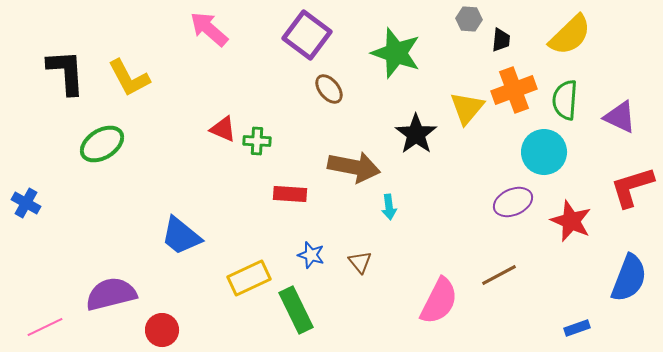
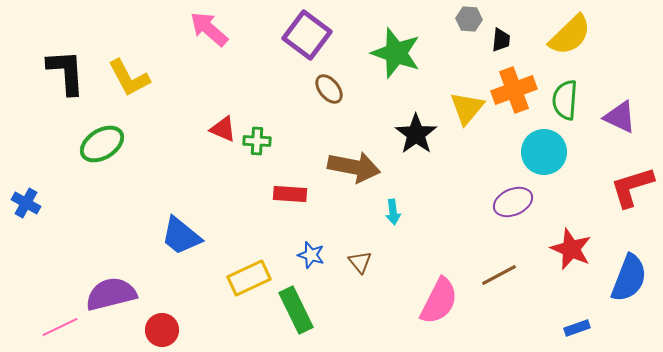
cyan arrow: moved 4 px right, 5 px down
red star: moved 28 px down
pink line: moved 15 px right
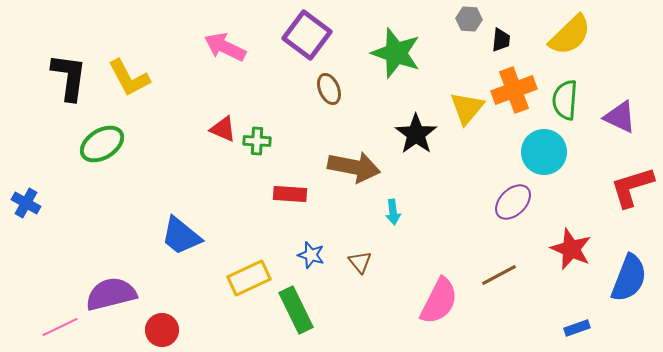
pink arrow: moved 16 px right, 18 px down; rotated 15 degrees counterclockwise
black L-shape: moved 3 px right, 5 px down; rotated 12 degrees clockwise
brown ellipse: rotated 16 degrees clockwise
purple ellipse: rotated 21 degrees counterclockwise
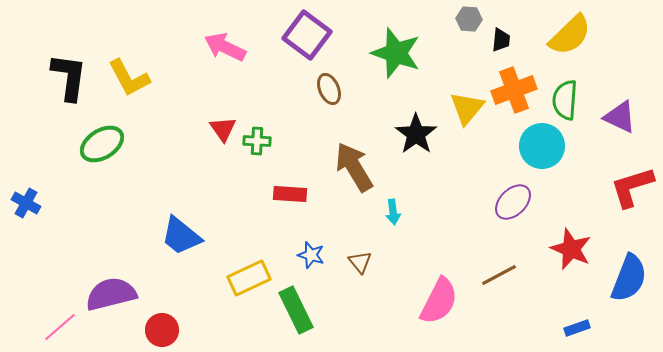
red triangle: rotated 32 degrees clockwise
cyan circle: moved 2 px left, 6 px up
brown arrow: rotated 132 degrees counterclockwise
pink line: rotated 15 degrees counterclockwise
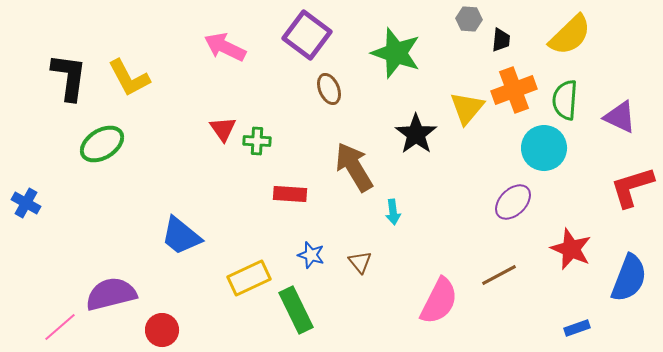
cyan circle: moved 2 px right, 2 px down
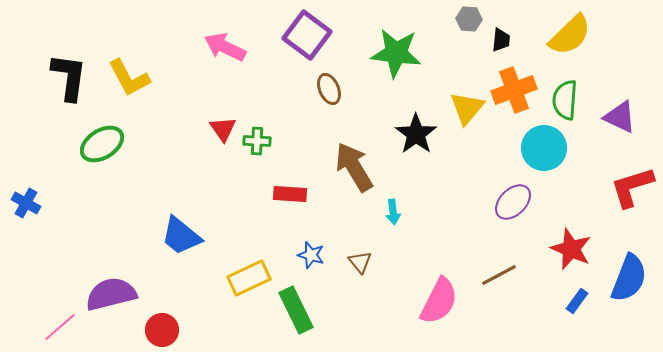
green star: rotated 12 degrees counterclockwise
blue rectangle: moved 27 px up; rotated 35 degrees counterclockwise
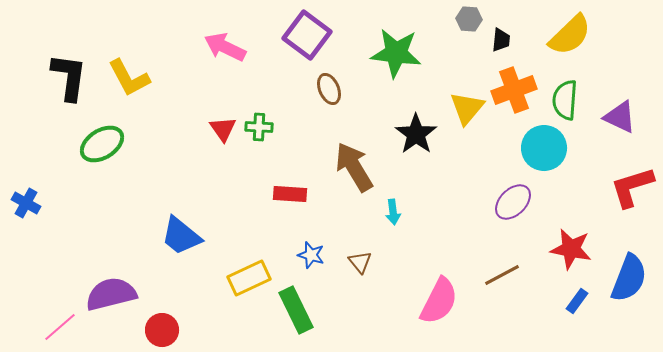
green cross: moved 2 px right, 14 px up
red star: rotated 12 degrees counterclockwise
brown line: moved 3 px right
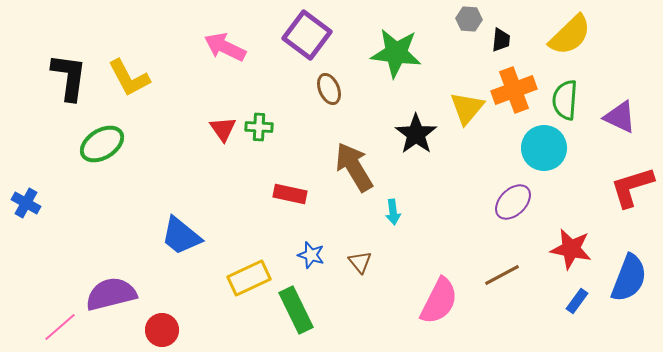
red rectangle: rotated 8 degrees clockwise
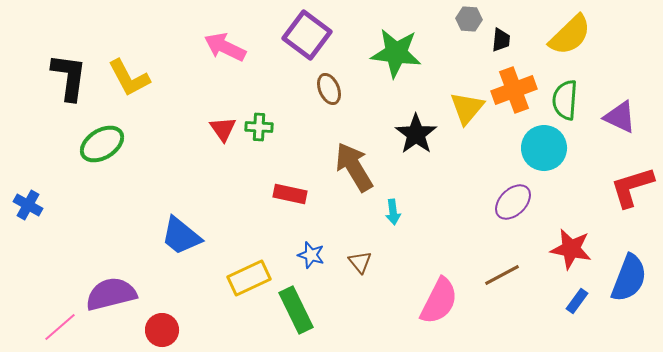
blue cross: moved 2 px right, 2 px down
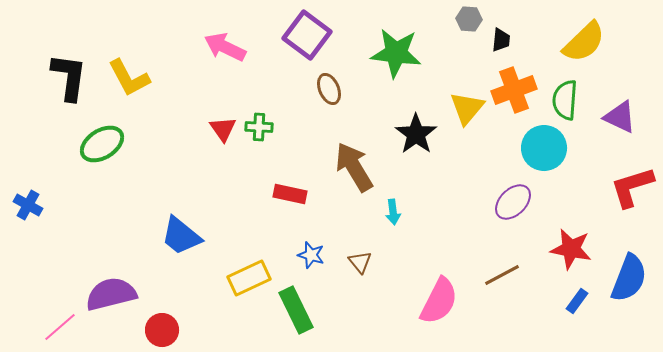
yellow semicircle: moved 14 px right, 7 px down
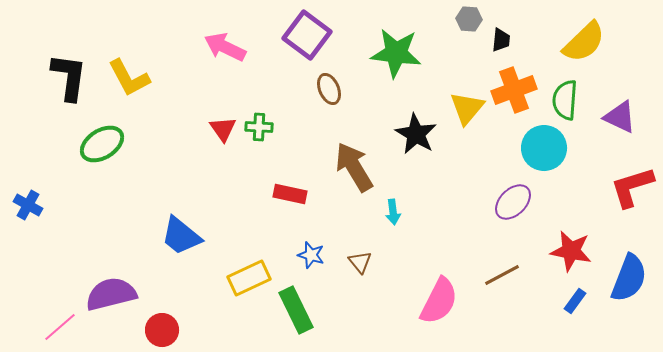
black star: rotated 6 degrees counterclockwise
red star: moved 2 px down
blue rectangle: moved 2 px left
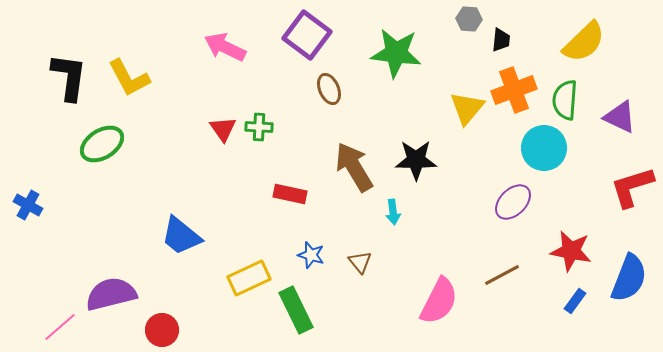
black star: moved 26 px down; rotated 30 degrees counterclockwise
